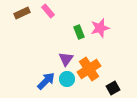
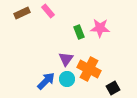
pink star: rotated 18 degrees clockwise
orange cross: rotated 30 degrees counterclockwise
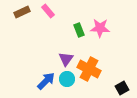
brown rectangle: moved 1 px up
green rectangle: moved 2 px up
black square: moved 9 px right
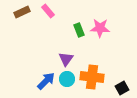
orange cross: moved 3 px right, 8 px down; rotated 20 degrees counterclockwise
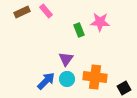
pink rectangle: moved 2 px left
pink star: moved 6 px up
orange cross: moved 3 px right
black square: moved 2 px right
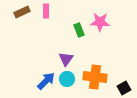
pink rectangle: rotated 40 degrees clockwise
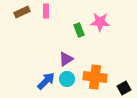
purple triangle: rotated 21 degrees clockwise
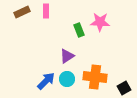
purple triangle: moved 1 px right, 3 px up
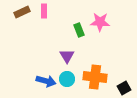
pink rectangle: moved 2 px left
purple triangle: rotated 28 degrees counterclockwise
blue arrow: rotated 60 degrees clockwise
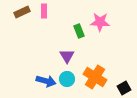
green rectangle: moved 1 px down
orange cross: rotated 25 degrees clockwise
